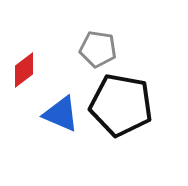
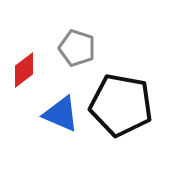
gray pentagon: moved 21 px left, 1 px up; rotated 9 degrees clockwise
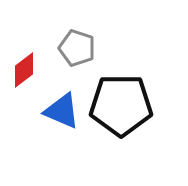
black pentagon: rotated 10 degrees counterclockwise
blue triangle: moved 1 px right, 3 px up
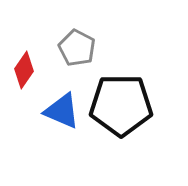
gray pentagon: rotated 9 degrees clockwise
red diamond: rotated 18 degrees counterclockwise
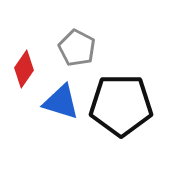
red diamond: moved 1 px up
blue triangle: moved 1 px left, 9 px up; rotated 6 degrees counterclockwise
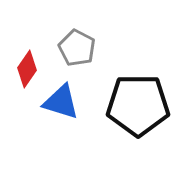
red diamond: moved 3 px right
black pentagon: moved 17 px right
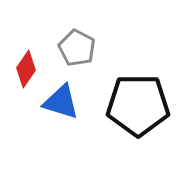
red diamond: moved 1 px left
